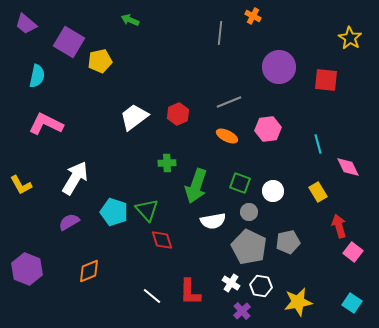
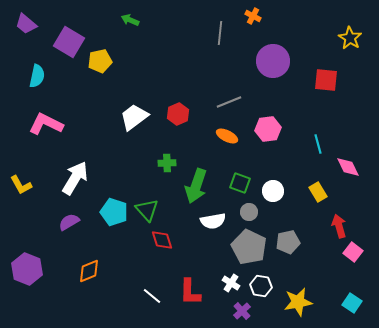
purple circle at (279, 67): moved 6 px left, 6 px up
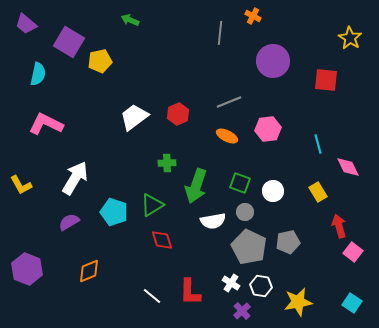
cyan semicircle at (37, 76): moved 1 px right, 2 px up
green triangle at (147, 210): moved 5 px right, 5 px up; rotated 40 degrees clockwise
gray circle at (249, 212): moved 4 px left
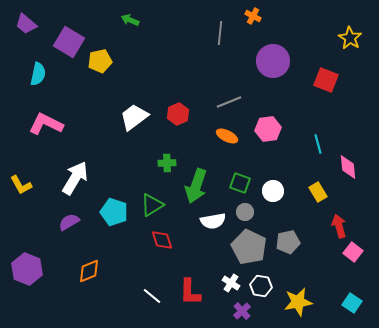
red square at (326, 80): rotated 15 degrees clockwise
pink diamond at (348, 167): rotated 20 degrees clockwise
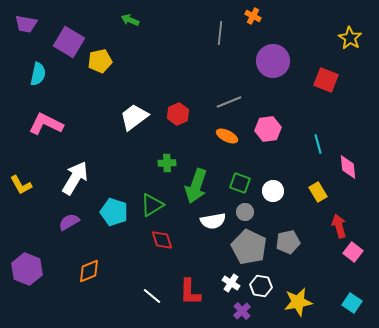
purple trapezoid at (26, 24): rotated 30 degrees counterclockwise
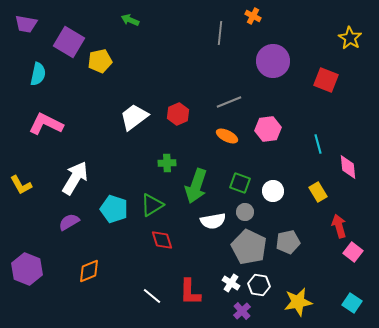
cyan pentagon at (114, 212): moved 3 px up
white hexagon at (261, 286): moved 2 px left, 1 px up
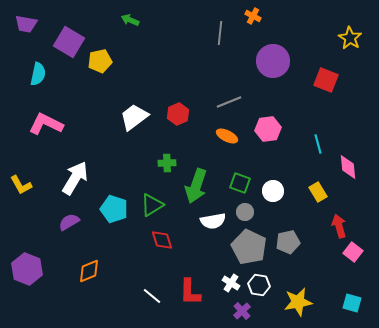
cyan square at (352, 303): rotated 18 degrees counterclockwise
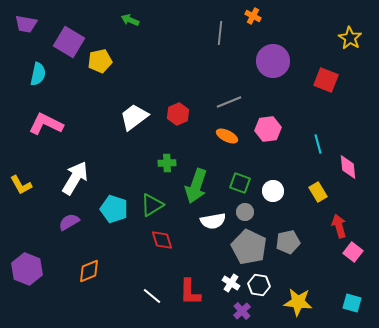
yellow star at (298, 302): rotated 16 degrees clockwise
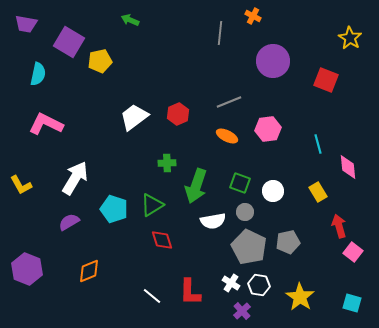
yellow star at (298, 302): moved 2 px right, 5 px up; rotated 28 degrees clockwise
